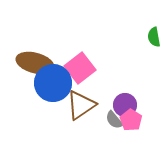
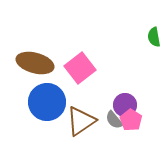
blue circle: moved 6 px left, 19 px down
brown triangle: moved 16 px down
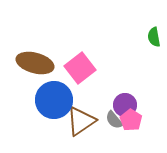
blue circle: moved 7 px right, 2 px up
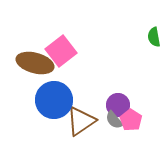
pink square: moved 19 px left, 17 px up
purple circle: moved 7 px left
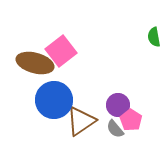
gray semicircle: moved 1 px right, 9 px down
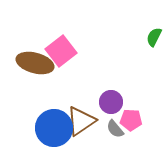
green semicircle: rotated 36 degrees clockwise
blue circle: moved 28 px down
purple circle: moved 7 px left, 3 px up
pink pentagon: rotated 30 degrees counterclockwise
